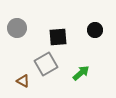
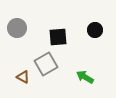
green arrow: moved 4 px right, 4 px down; rotated 108 degrees counterclockwise
brown triangle: moved 4 px up
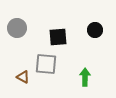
gray square: rotated 35 degrees clockwise
green arrow: rotated 60 degrees clockwise
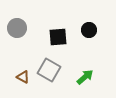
black circle: moved 6 px left
gray square: moved 3 px right, 6 px down; rotated 25 degrees clockwise
green arrow: rotated 48 degrees clockwise
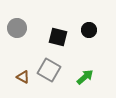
black square: rotated 18 degrees clockwise
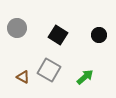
black circle: moved 10 px right, 5 px down
black square: moved 2 px up; rotated 18 degrees clockwise
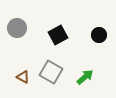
black square: rotated 30 degrees clockwise
gray square: moved 2 px right, 2 px down
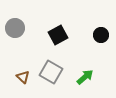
gray circle: moved 2 px left
black circle: moved 2 px right
brown triangle: rotated 16 degrees clockwise
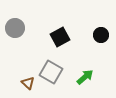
black square: moved 2 px right, 2 px down
brown triangle: moved 5 px right, 6 px down
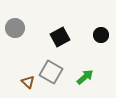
brown triangle: moved 1 px up
